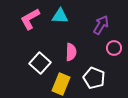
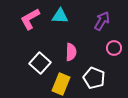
purple arrow: moved 1 px right, 4 px up
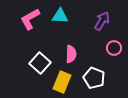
pink semicircle: moved 2 px down
yellow rectangle: moved 1 px right, 2 px up
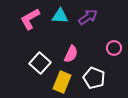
purple arrow: moved 14 px left, 4 px up; rotated 24 degrees clockwise
pink semicircle: rotated 24 degrees clockwise
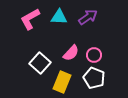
cyan triangle: moved 1 px left, 1 px down
pink circle: moved 20 px left, 7 px down
pink semicircle: moved 1 px up; rotated 18 degrees clockwise
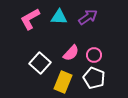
yellow rectangle: moved 1 px right
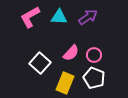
pink L-shape: moved 2 px up
yellow rectangle: moved 2 px right, 1 px down
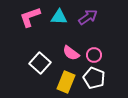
pink L-shape: rotated 10 degrees clockwise
pink semicircle: rotated 84 degrees clockwise
yellow rectangle: moved 1 px right, 1 px up
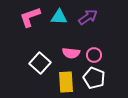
pink semicircle: rotated 30 degrees counterclockwise
yellow rectangle: rotated 25 degrees counterclockwise
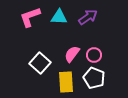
pink semicircle: moved 1 px right, 1 px down; rotated 120 degrees clockwise
